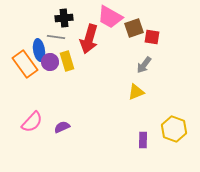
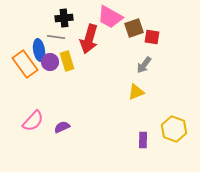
pink semicircle: moved 1 px right, 1 px up
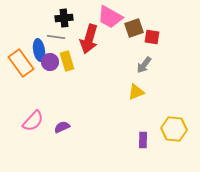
orange rectangle: moved 4 px left, 1 px up
yellow hexagon: rotated 15 degrees counterclockwise
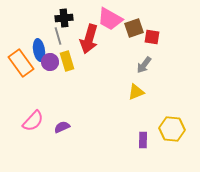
pink trapezoid: moved 2 px down
gray line: moved 2 px right, 1 px up; rotated 66 degrees clockwise
yellow hexagon: moved 2 px left
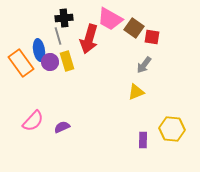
brown square: rotated 36 degrees counterclockwise
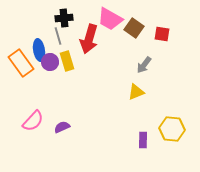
red square: moved 10 px right, 3 px up
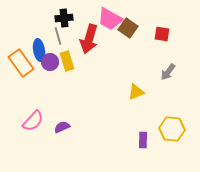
brown square: moved 6 px left
gray arrow: moved 24 px right, 7 px down
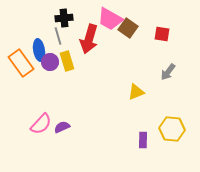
pink semicircle: moved 8 px right, 3 px down
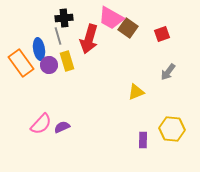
pink trapezoid: moved 1 px right, 1 px up
red square: rotated 28 degrees counterclockwise
blue ellipse: moved 1 px up
purple circle: moved 1 px left, 3 px down
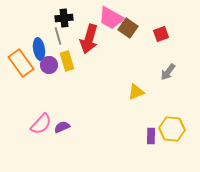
red square: moved 1 px left
purple rectangle: moved 8 px right, 4 px up
